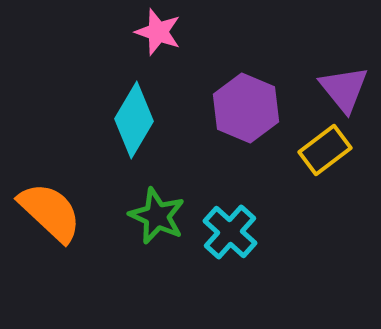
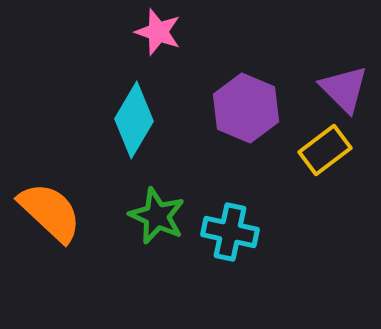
purple triangle: rotated 6 degrees counterclockwise
cyan cross: rotated 30 degrees counterclockwise
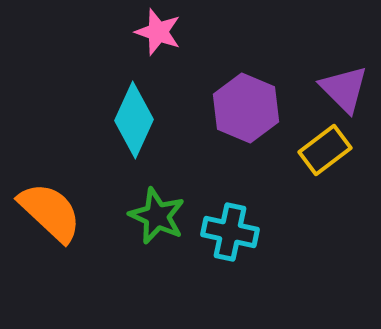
cyan diamond: rotated 6 degrees counterclockwise
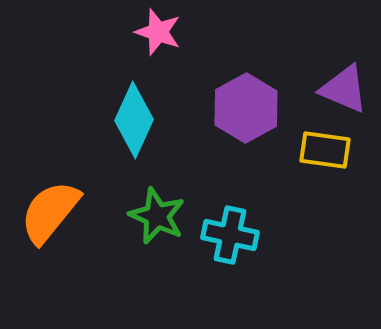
purple triangle: rotated 22 degrees counterclockwise
purple hexagon: rotated 8 degrees clockwise
yellow rectangle: rotated 45 degrees clockwise
orange semicircle: rotated 94 degrees counterclockwise
cyan cross: moved 3 px down
